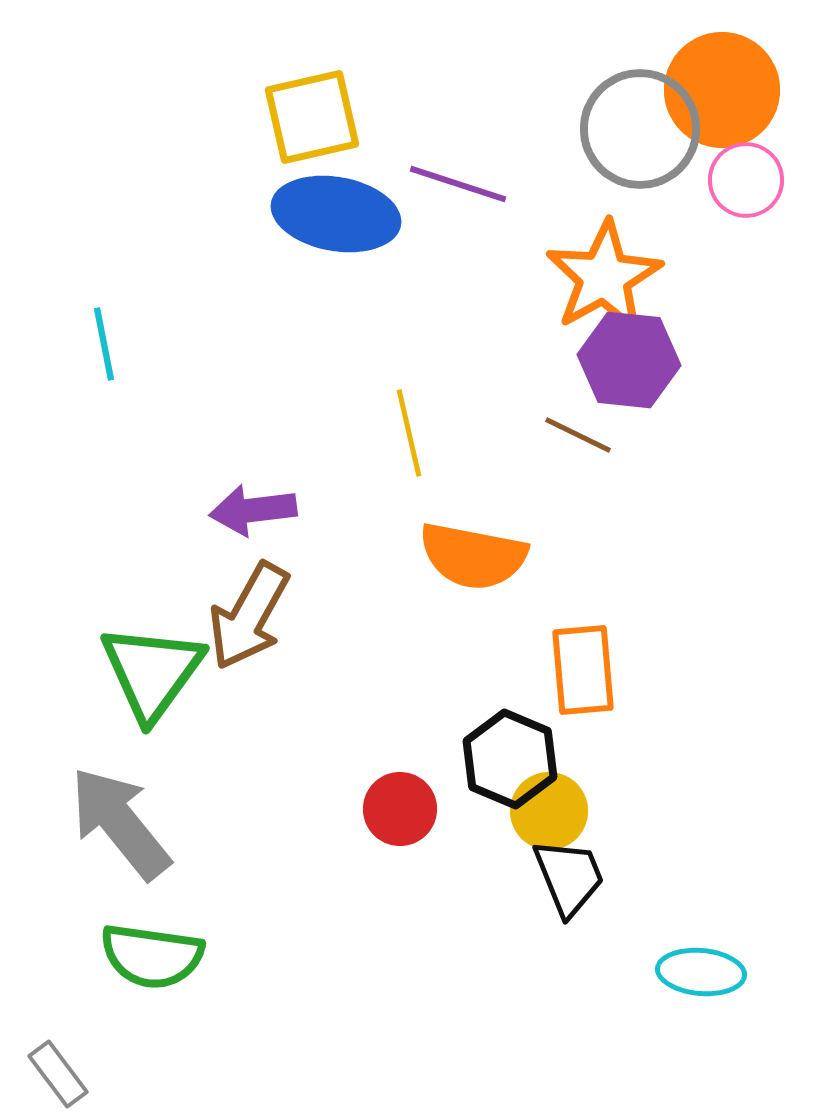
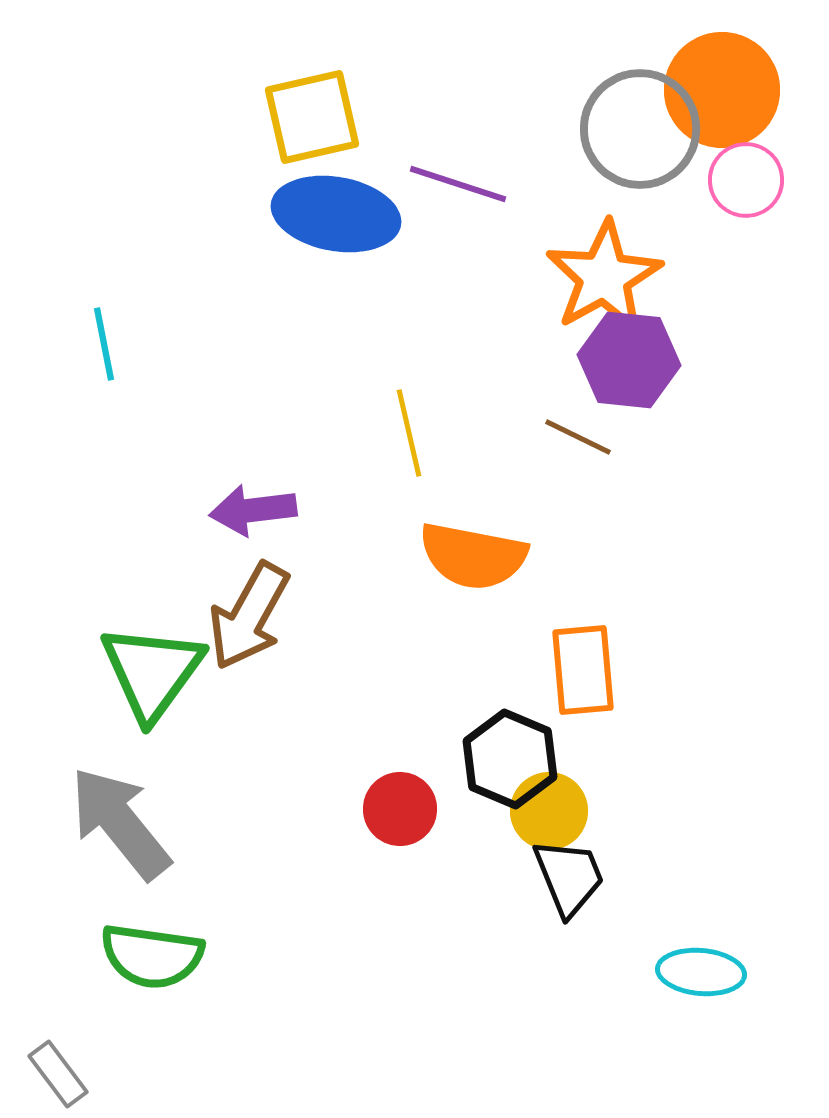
brown line: moved 2 px down
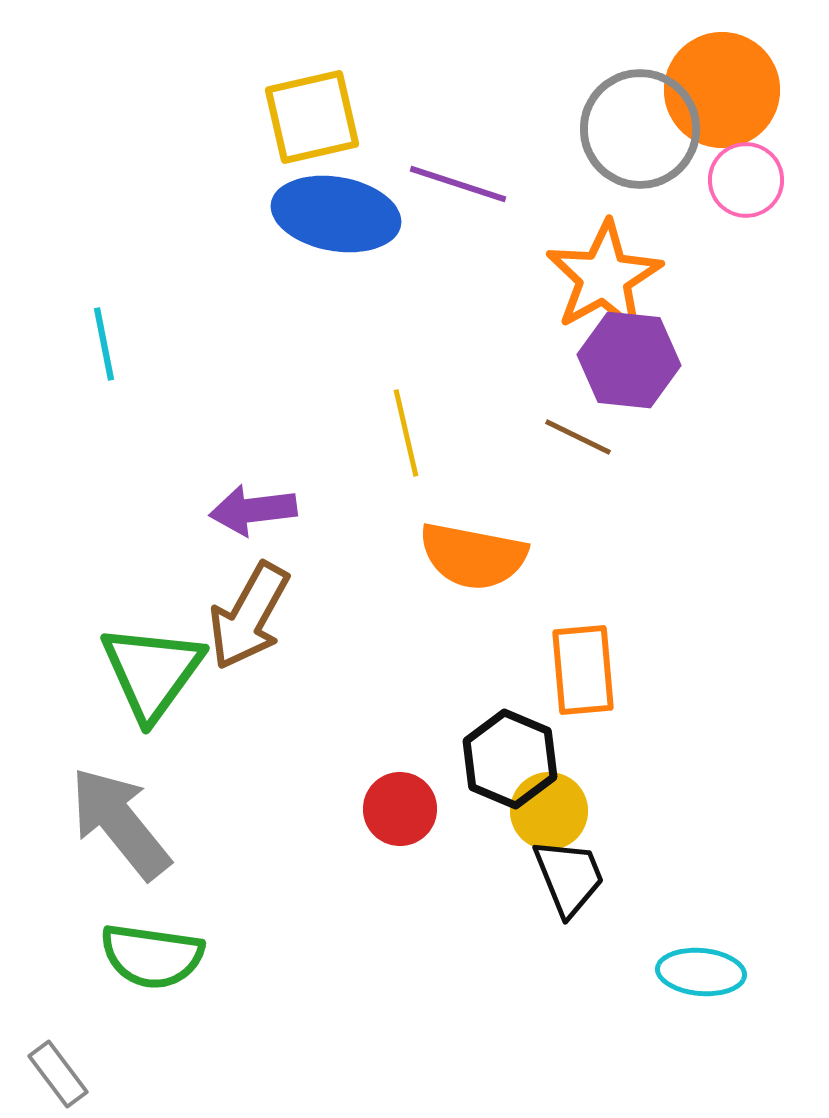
yellow line: moved 3 px left
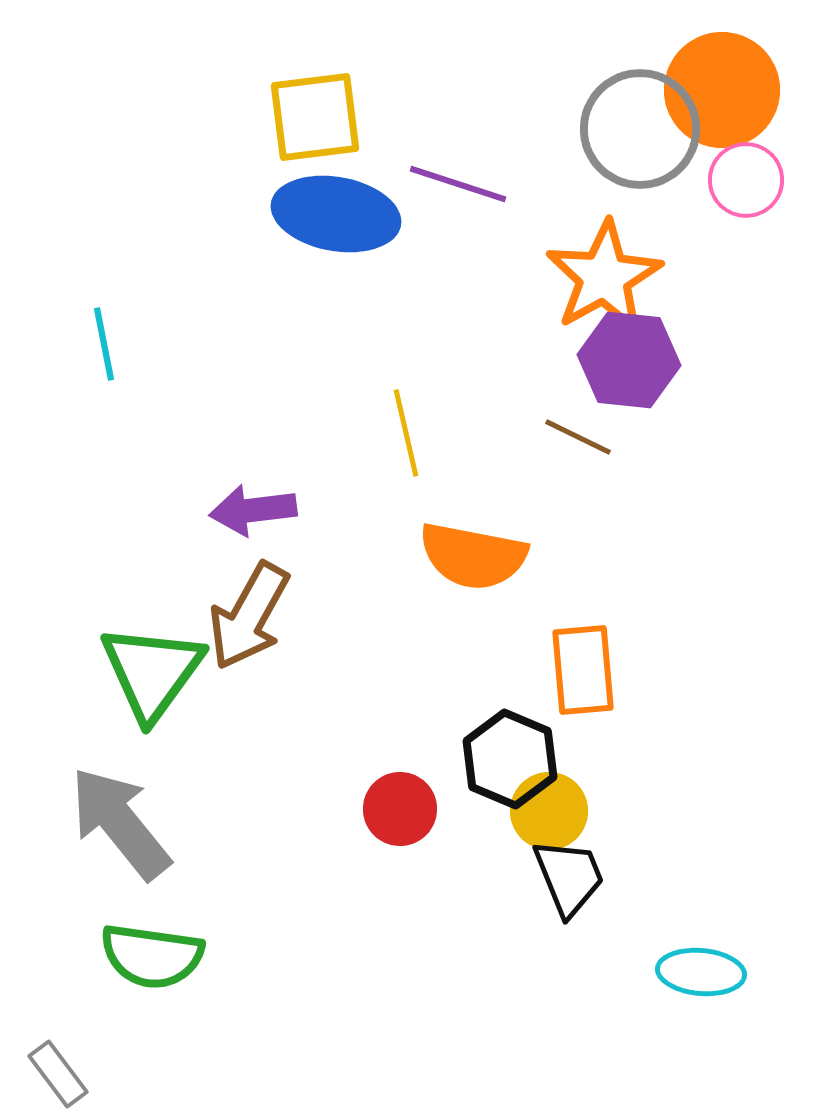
yellow square: moved 3 px right; rotated 6 degrees clockwise
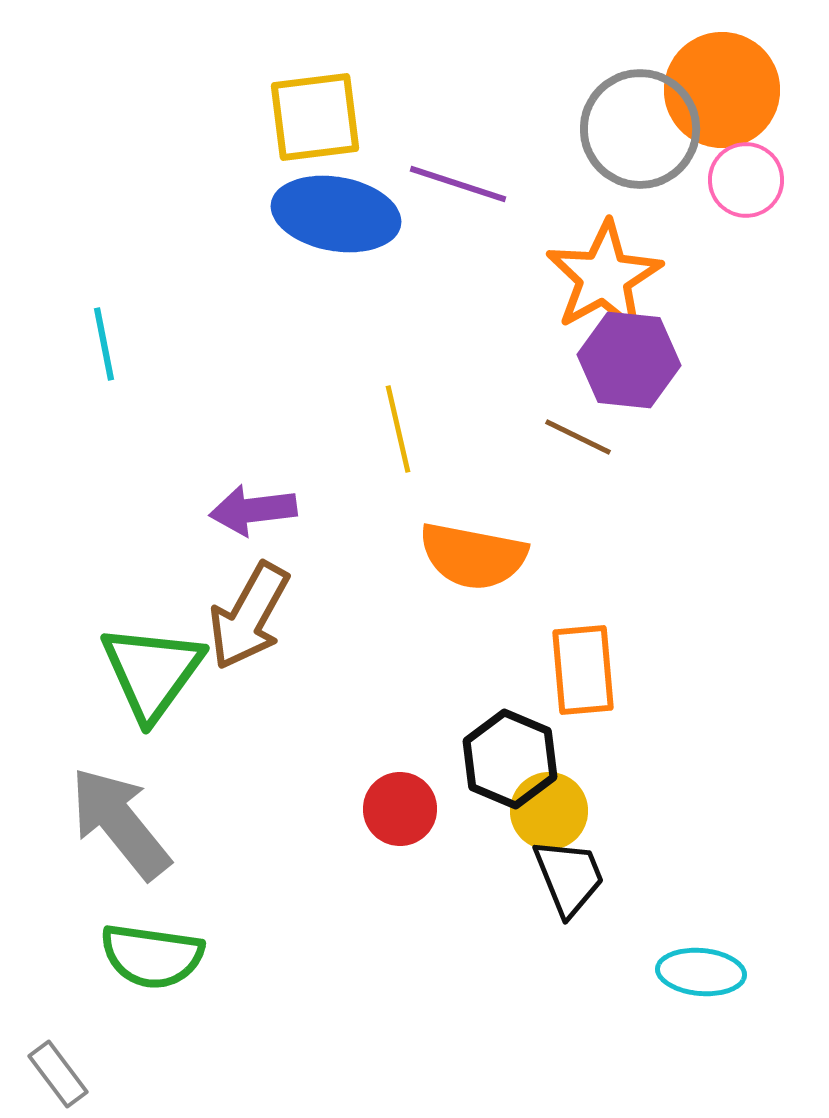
yellow line: moved 8 px left, 4 px up
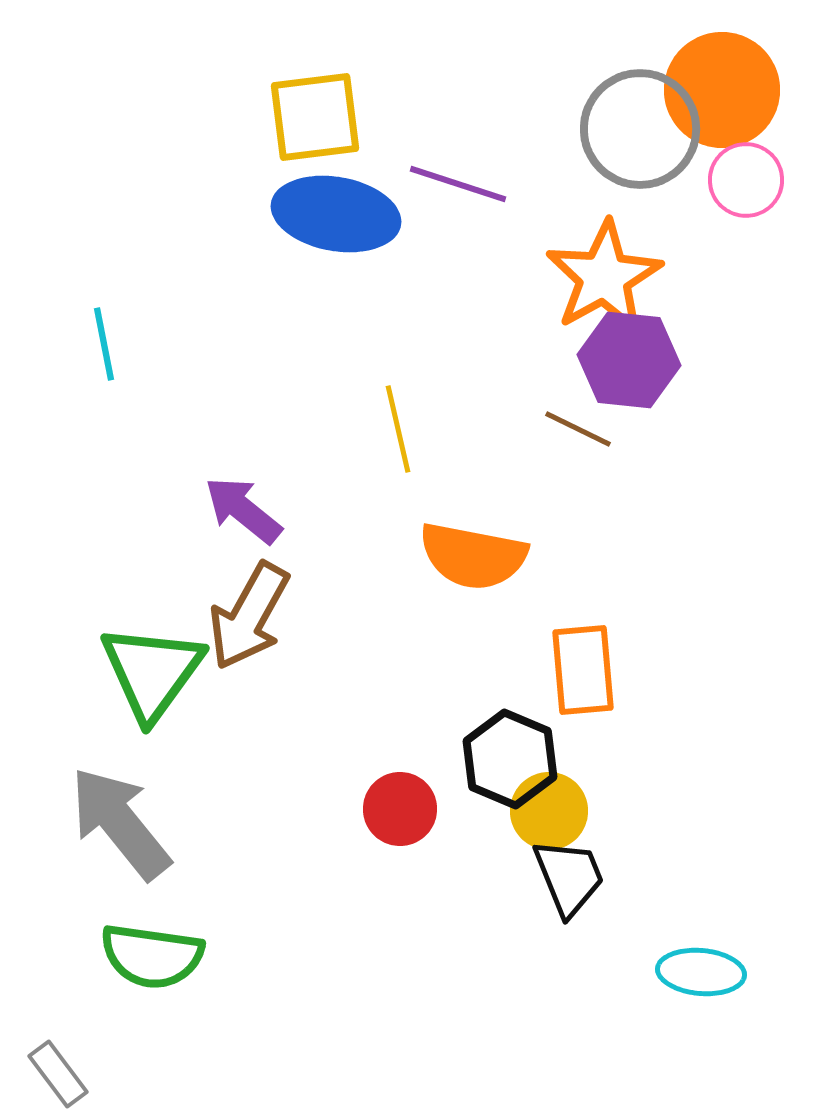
brown line: moved 8 px up
purple arrow: moved 10 px left; rotated 46 degrees clockwise
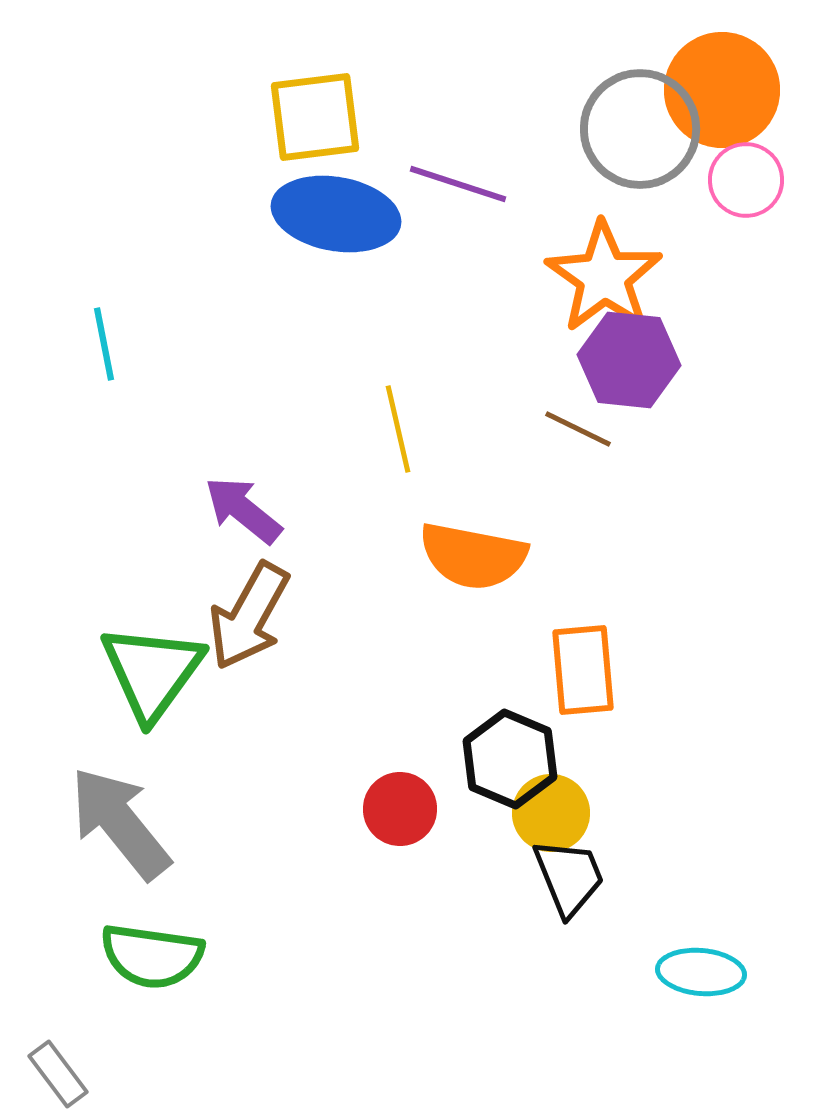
orange star: rotated 8 degrees counterclockwise
yellow circle: moved 2 px right, 2 px down
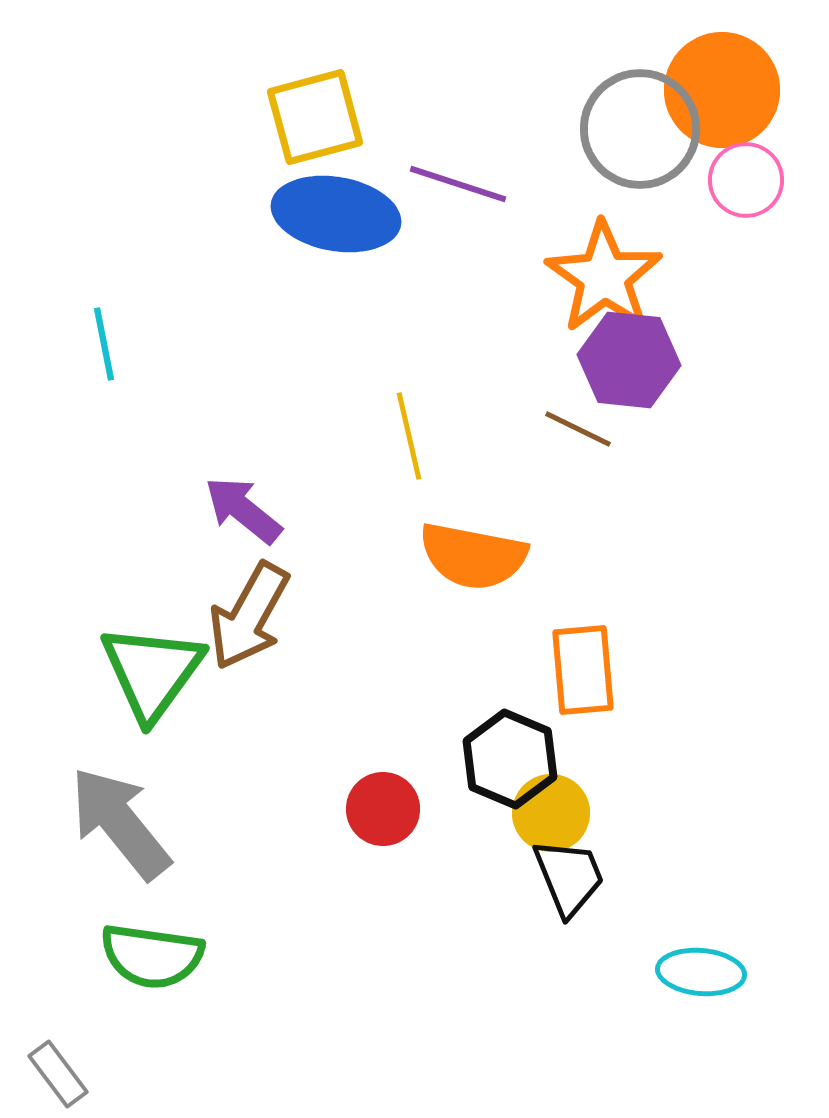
yellow square: rotated 8 degrees counterclockwise
yellow line: moved 11 px right, 7 px down
red circle: moved 17 px left
